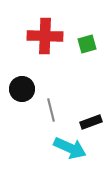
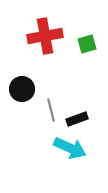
red cross: rotated 12 degrees counterclockwise
black rectangle: moved 14 px left, 3 px up
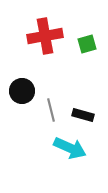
black circle: moved 2 px down
black rectangle: moved 6 px right, 4 px up; rotated 35 degrees clockwise
